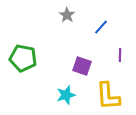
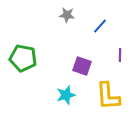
gray star: rotated 28 degrees counterclockwise
blue line: moved 1 px left, 1 px up
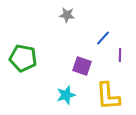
blue line: moved 3 px right, 12 px down
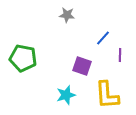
yellow L-shape: moved 1 px left, 1 px up
